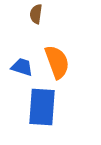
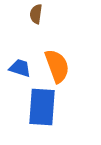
orange semicircle: moved 4 px down
blue trapezoid: moved 2 px left, 1 px down
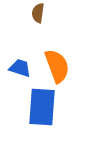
brown semicircle: moved 2 px right, 1 px up
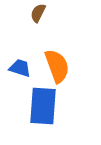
brown semicircle: rotated 18 degrees clockwise
blue rectangle: moved 1 px right, 1 px up
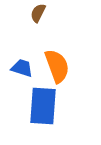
blue trapezoid: moved 2 px right
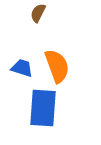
blue rectangle: moved 2 px down
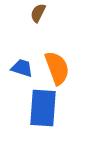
orange semicircle: moved 2 px down
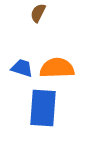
orange semicircle: rotated 72 degrees counterclockwise
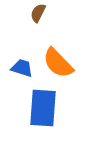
orange semicircle: moved 1 px right, 5 px up; rotated 132 degrees counterclockwise
